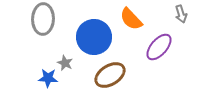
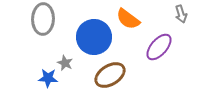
orange semicircle: moved 3 px left; rotated 10 degrees counterclockwise
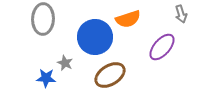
orange semicircle: rotated 55 degrees counterclockwise
blue circle: moved 1 px right
purple ellipse: moved 3 px right
blue star: moved 2 px left
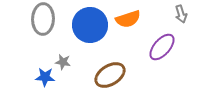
blue circle: moved 5 px left, 12 px up
gray star: moved 2 px left, 1 px up; rotated 14 degrees counterclockwise
blue star: moved 1 px left, 1 px up
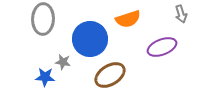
blue circle: moved 14 px down
purple ellipse: rotated 28 degrees clockwise
